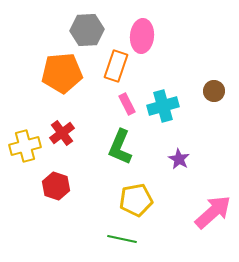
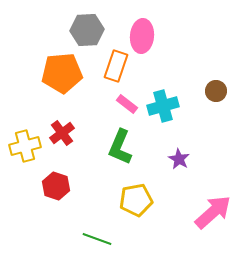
brown circle: moved 2 px right
pink rectangle: rotated 25 degrees counterclockwise
green line: moved 25 px left; rotated 8 degrees clockwise
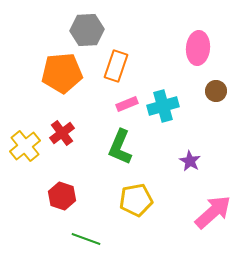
pink ellipse: moved 56 px right, 12 px down
pink rectangle: rotated 60 degrees counterclockwise
yellow cross: rotated 24 degrees counterclockwise
purple star: moved 11 px right, 2 px down
red hexagon: moved 6 px right, 10 px down
green line: moved 11 px left
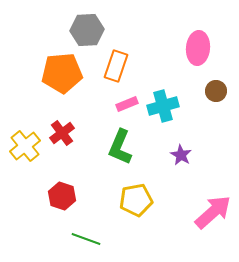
purple star: moved 9 px left, 6 px up
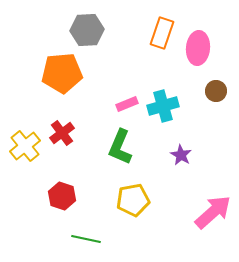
orange rectangle: moved 46 px right, 33 px up
yellow pentagon: moved 3 px left
green line: rotated 8 degrees counterclockwise
